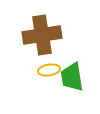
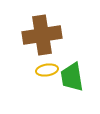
yellow ellipse: moved 2 px left
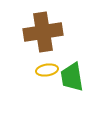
brown cross: moved 1 px right, 3 px up
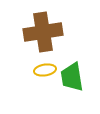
yellow ellipse: moved 2 px left
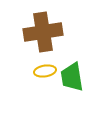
yellow ellipse: moved 1 px down
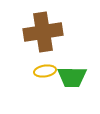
green trapezoid: rotated 80 degrees counterclockwise
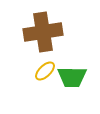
yellow ellipse: rotated 35 degrees counterclockwise
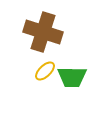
brown cross: rotated 27 degrees clockwise
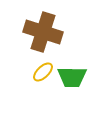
yellow ellipse: moved 2 px left, 1 px down
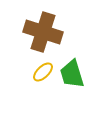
green trapezoid: moved 3 px up; rotated 72 degrees clockwise
